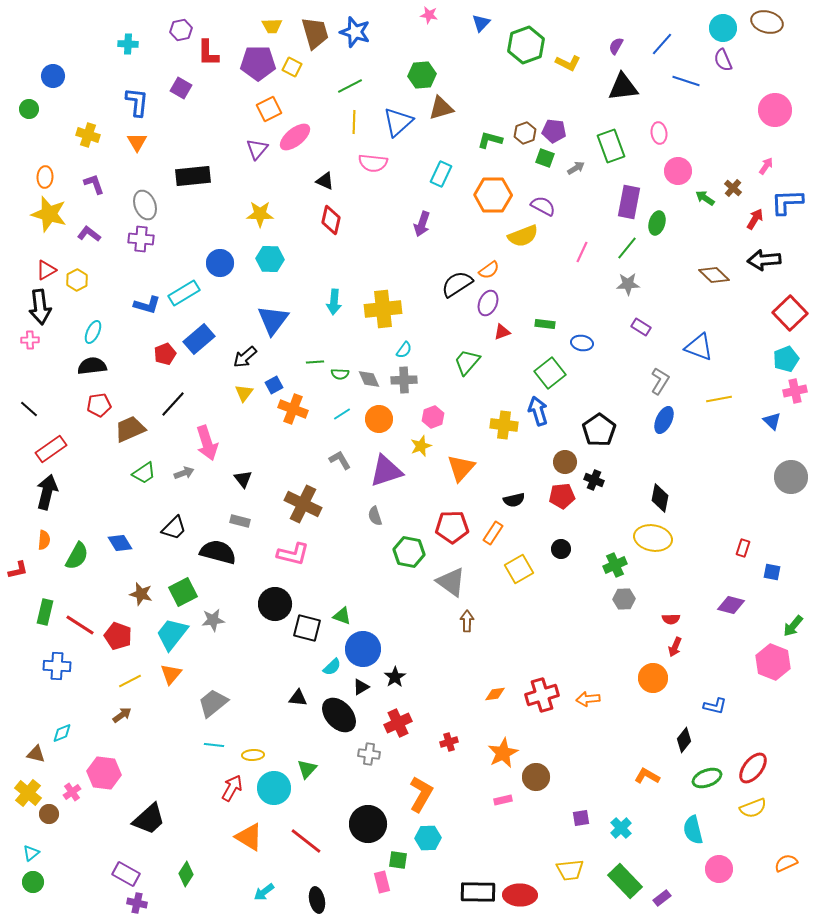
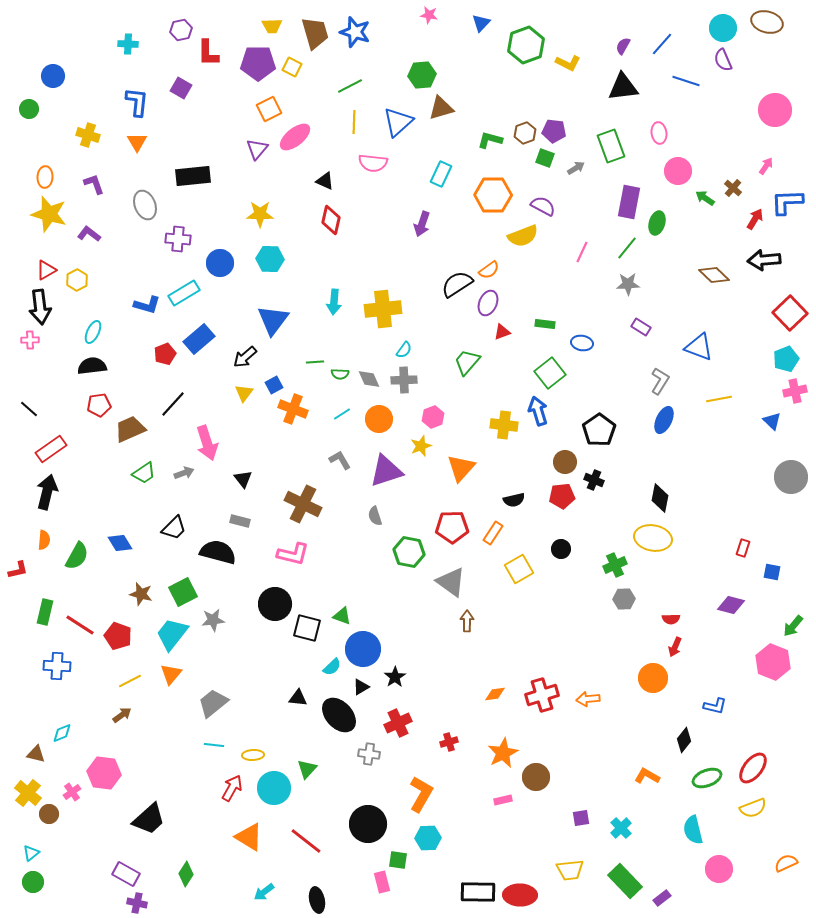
purple semicircle at (616, 46): moved 7 px right
purple cross at (141, 239): moved 37 px right
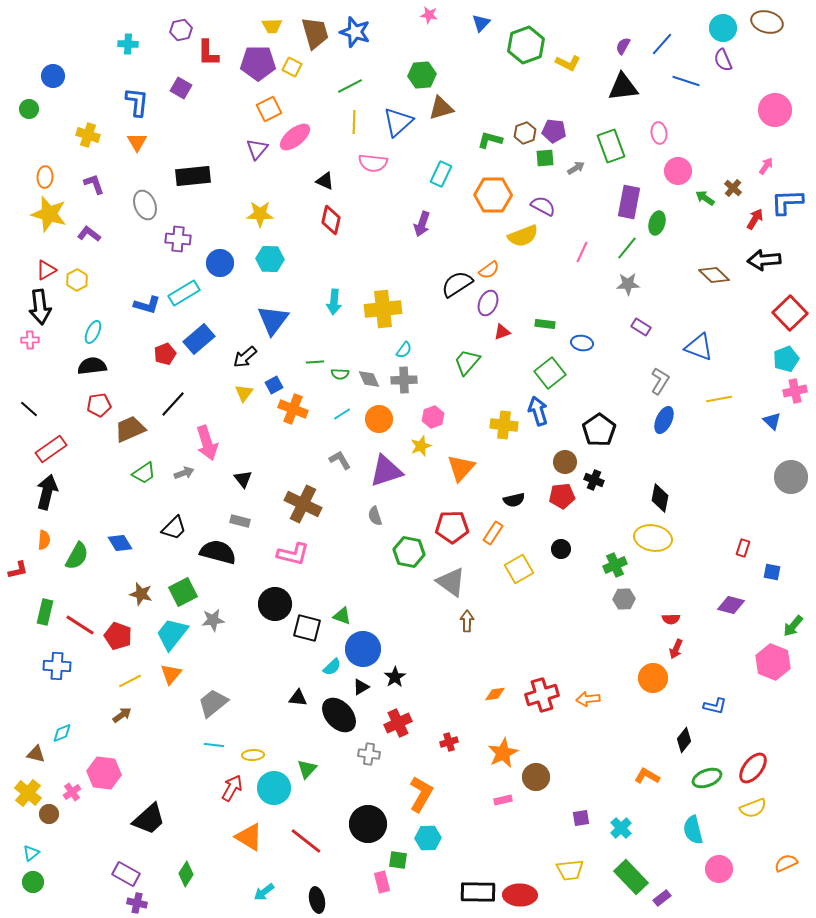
green square at (545, 158): rotated 24 degrees counterclockwise
red arrow at (675, 647): moved 1 px right, 2 px down
green rectangle at (625, 881): moved 6 px right, 4 px up
